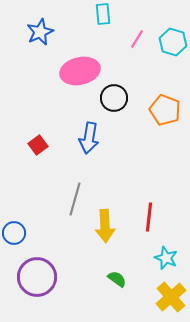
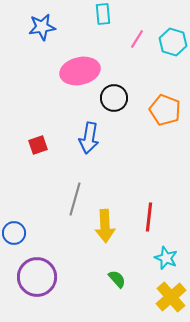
blue star: moved 2 px right, 5 px up; rotated 16 degrees clockwise
red square: rotated 18 degrees clockwise
green semicircle: rotated 12 degrees clockwise
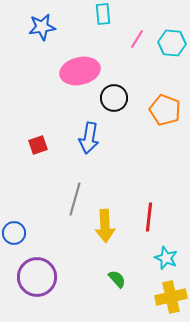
cyan hexagon: moved 1 px left, 1 px down; rotated 12 degrees counterclockwise
yellow cross: rotated 28 degrees clockwise
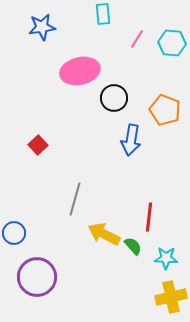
blue arrow: moved 42 px right, 2 px down
red square: rotated 24 degrees counterclockwise
yellow arrow: moved 1 px left, 8 px down; rotated 120 degrees clockwise
cyan star: rotated 20 degrees counterclockwise
green semicircle: moved 16 px right, 33 px up
